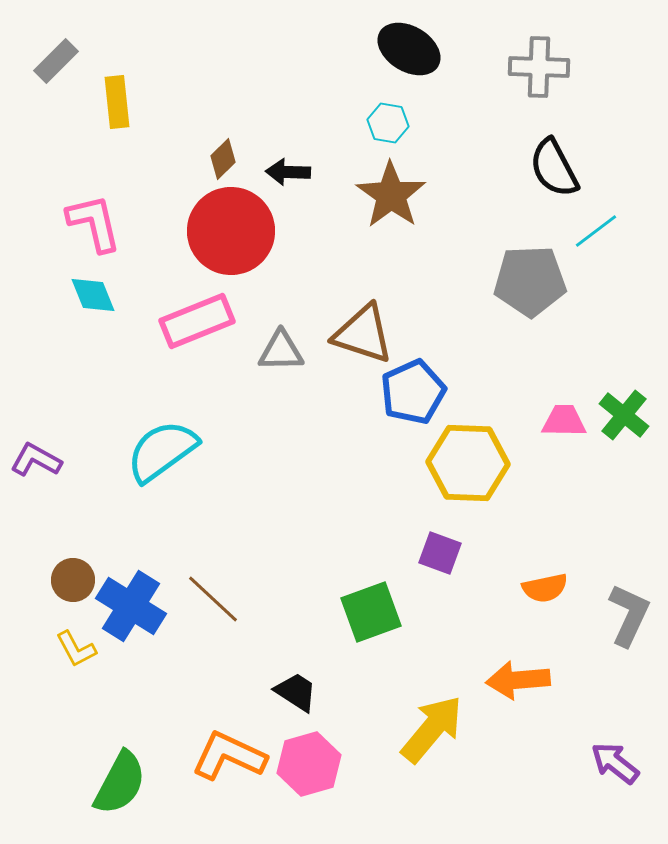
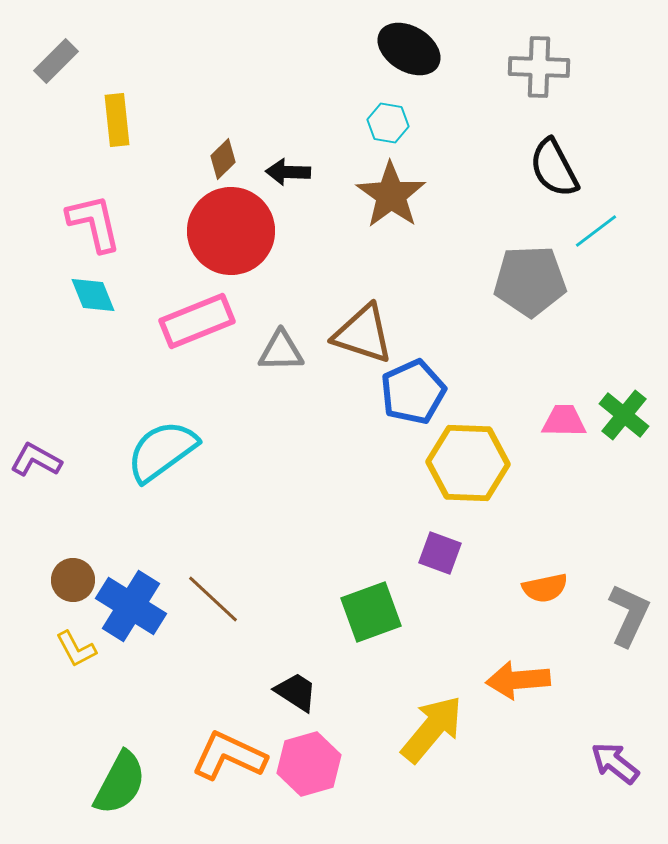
yellow rectangle: moved 18 px down
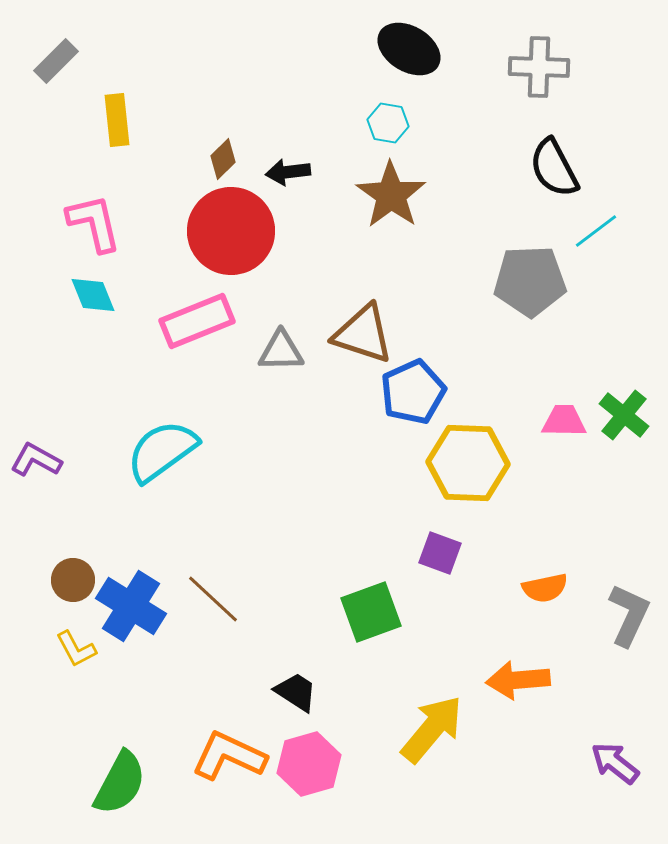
black arrow: rotated 9 degrees counterclockwise
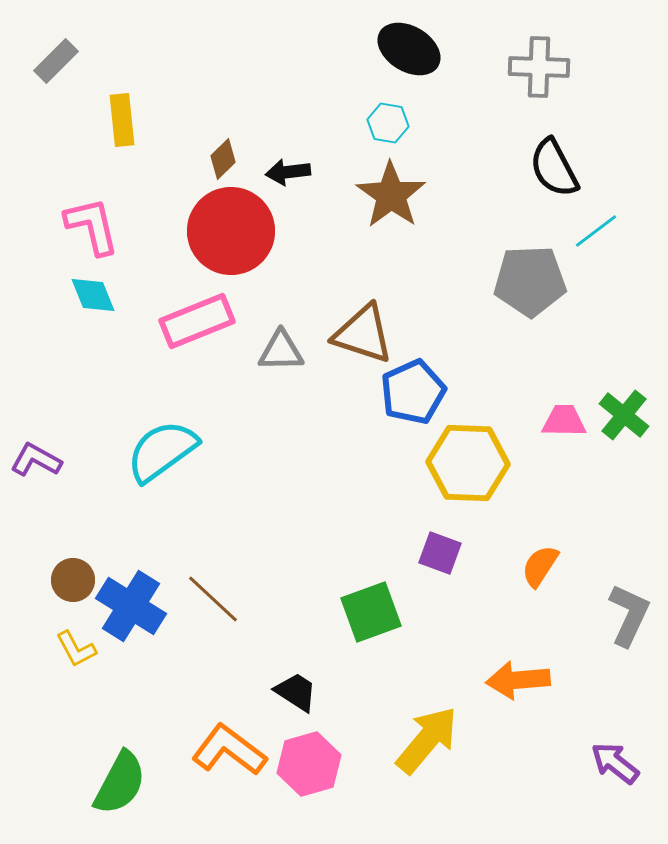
yellow rectangle: moved 5 px right
pink L-shape: moved 2 px left, 3 px down
orange semicircle: moved 5 px left, 22 px up; rotated 135 degrees clockwise
yellow arrow: moved 5 px left, 11 px down
orange L-shape: moved 6 px up; rotated 12 degrees clockwise
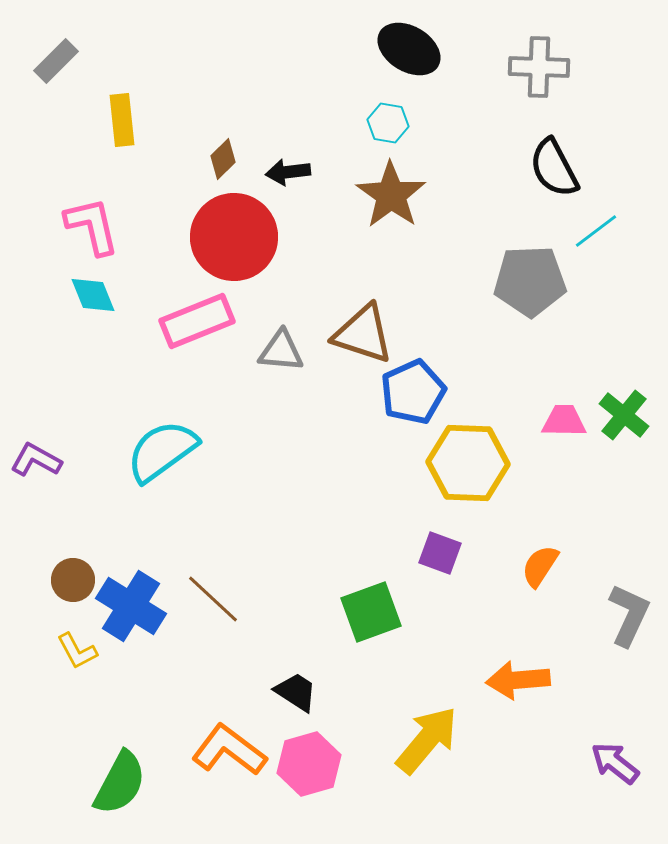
red circle: moved 3 px right, 6 px down
gray triangle: rotated 6 degrees clockwise
yellow L-shape: moved 1 px right, 2 px down
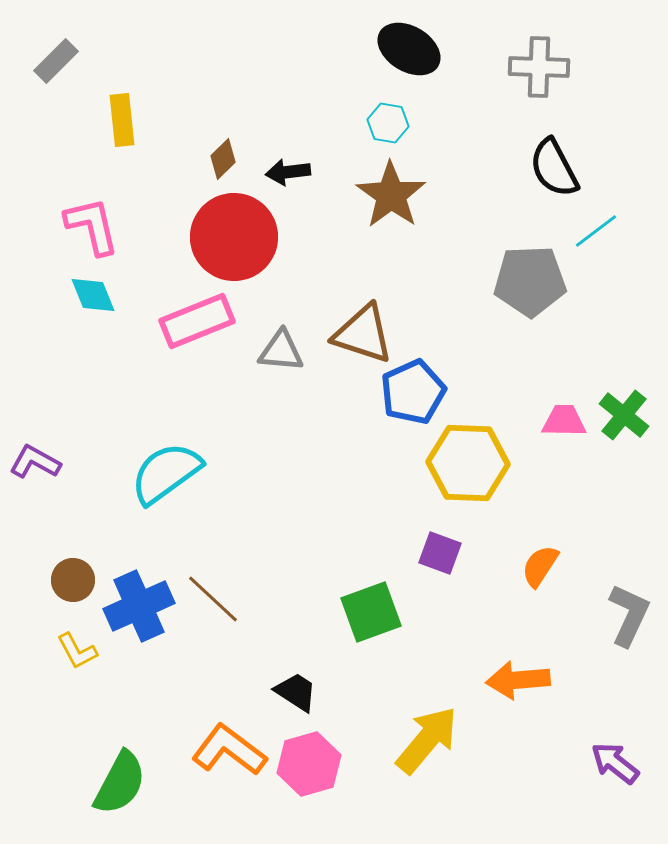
cyan semicircle: moved 4 px right, 22 px down
purple L-shape: moved 1 px left, 2 px down
blue cross: moved 8 px right; rotated 34 degrees clockwise
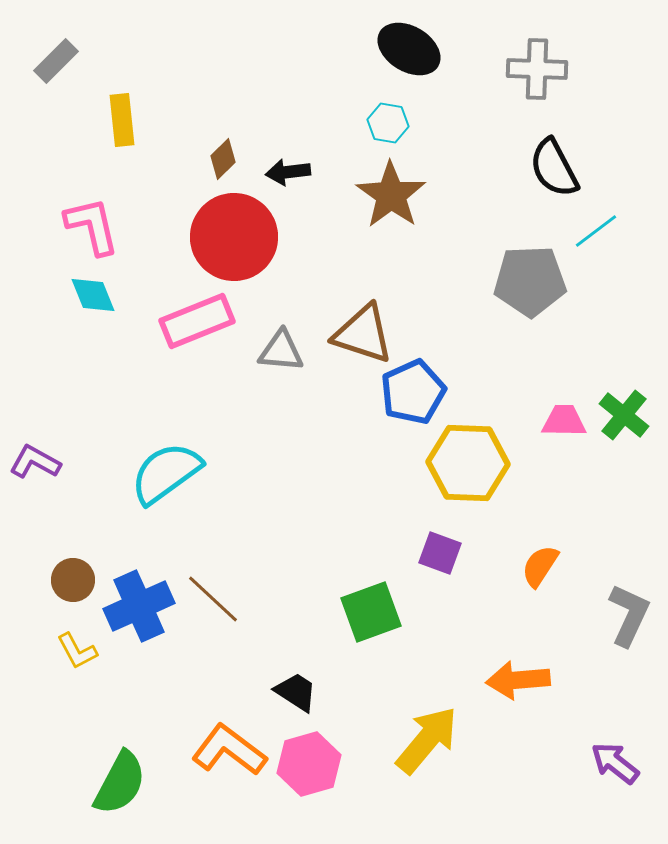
gray cross: moved 2 px left, 2 px down
